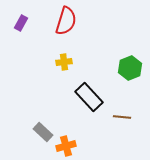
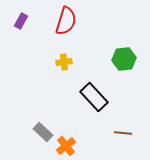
purple rectangle: moved 2 px up
green hexagon: moved 6 px left, 9 px up; rotated 15 degrees clockwise
black rectangle: moved 5 px right
brown line: moved 1 px right, 16 px down
orange cross: rotated 24 degrees counterclockwise
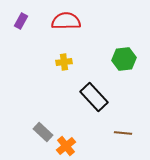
red semicircle: rotated 108 degrees counterclockwise
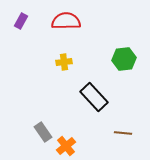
gray rectangle: rotated 12 degrees clockwise
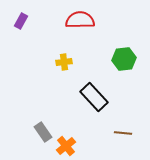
red semicircle: moved 14 px right, 1 px up
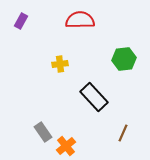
yellow cross: moved 4 px left, 2 px down
brown line: rotated 72 degrees counterclockwise
